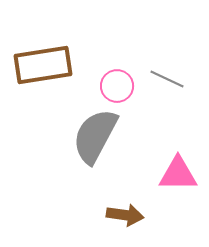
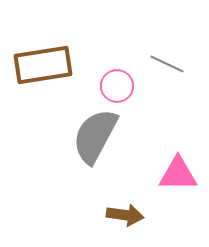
gray line: moved 15 px up
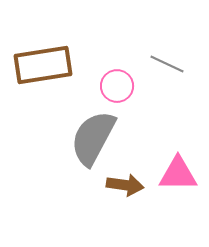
gray semicircle: moved 2 px left, 2 px down
brown arrow: moved 30 px up
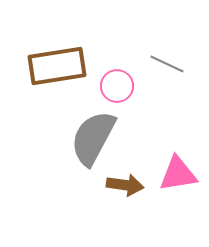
brown rectangle: moved 14 px right, 1 px down
pink triangle: rotated 9 degrees counterclockwise
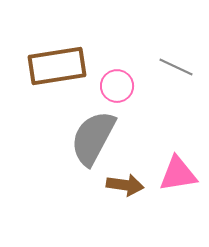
gray line: moved 9 px right, 3 px down
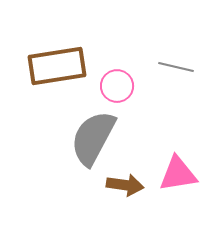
gray line: rotated 12 degrees counterclockwise
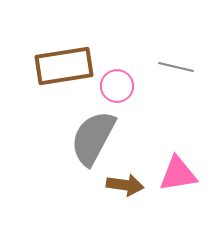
brown rectangle: moved 7 px right
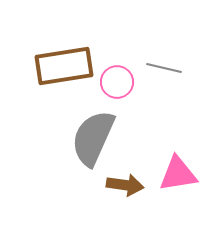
gray line: moved 12 px left, 1 px down
pink circle: moved 4 px up
gray semicircle: rotated 4 degrees counterclockwise
